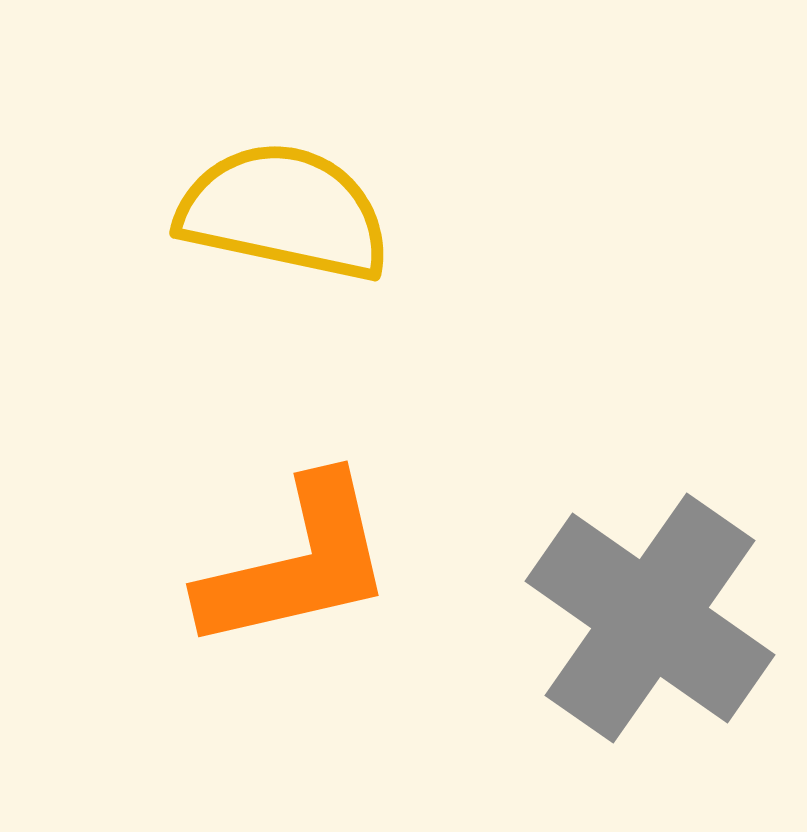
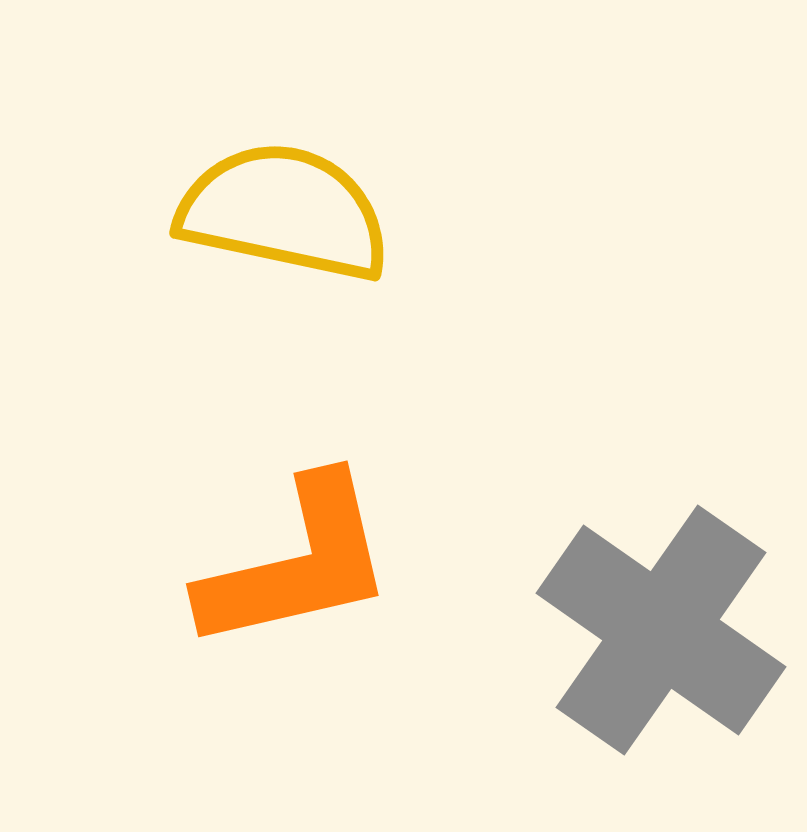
gray cross: moved 11 px right, 12 px down
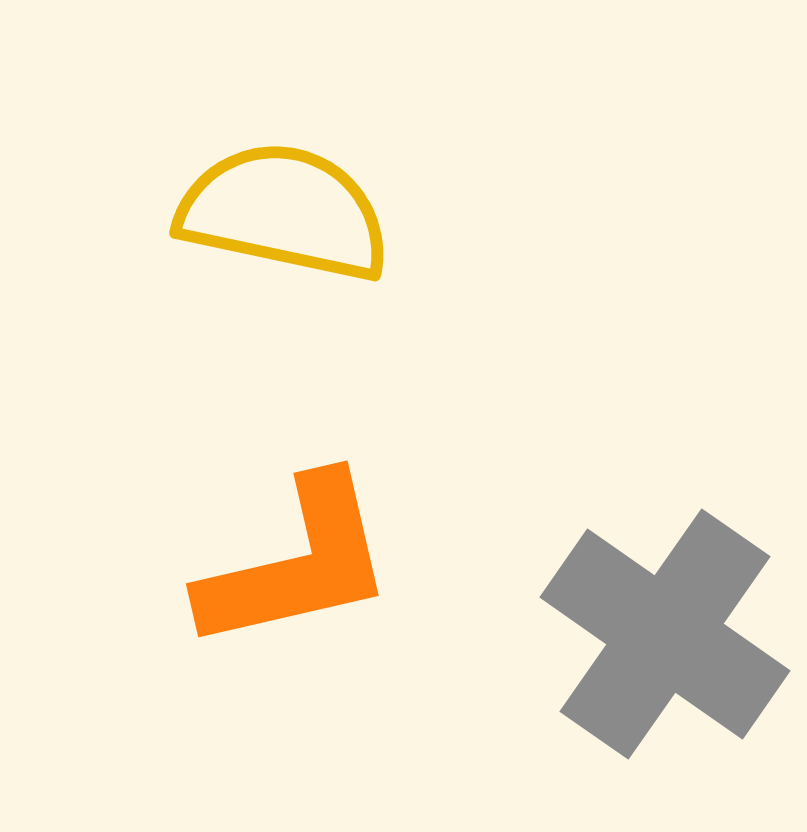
gray cross: moved 4 px right, 4 px down
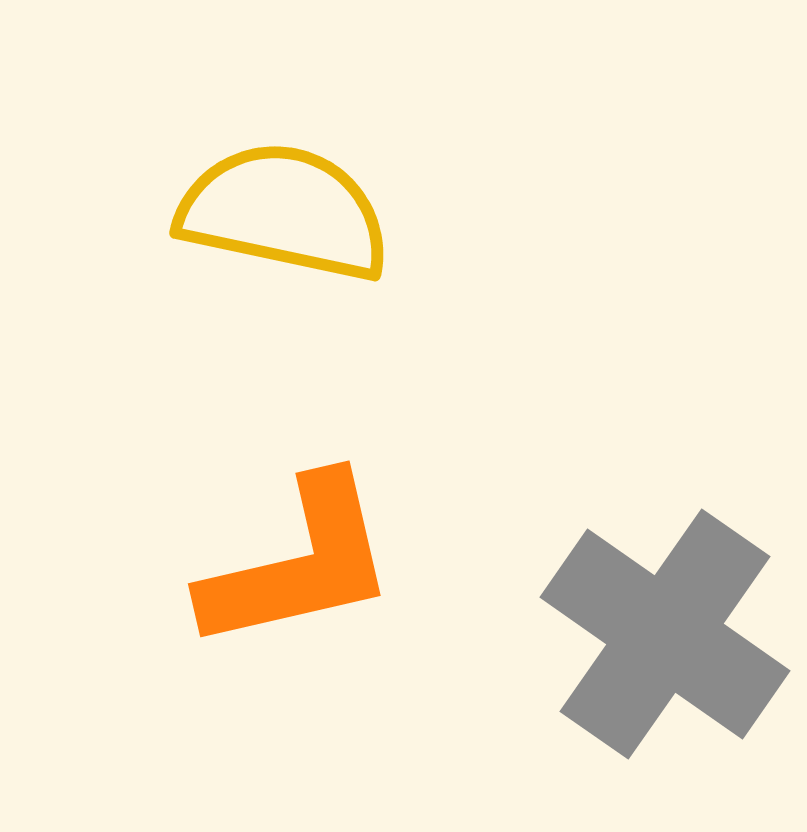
orange L-shape: moved 2 px right
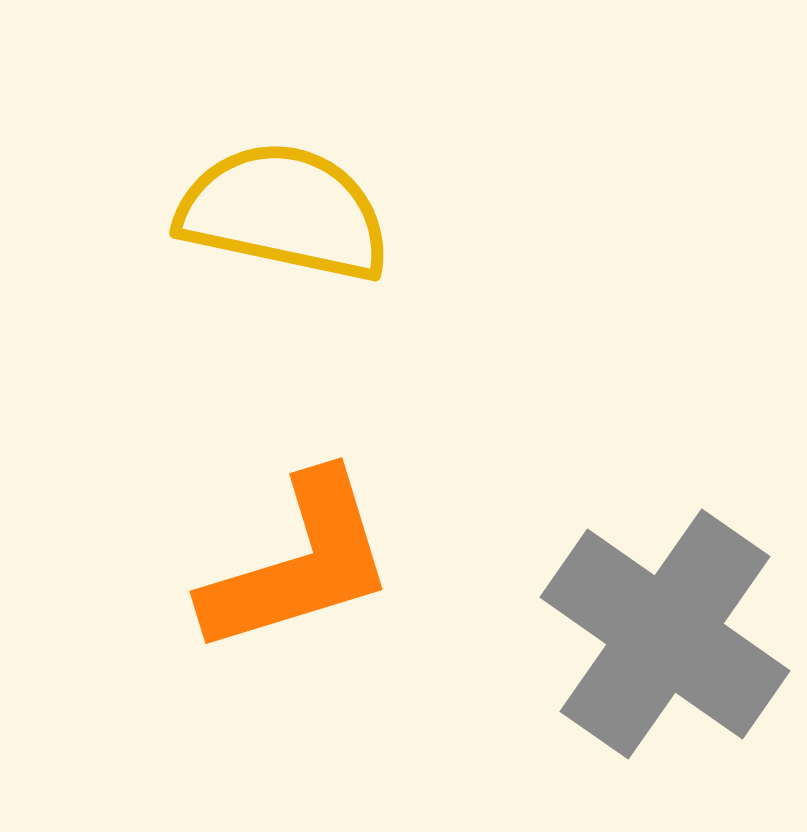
orange L-shape: rotated 4 degrees counterclockwise
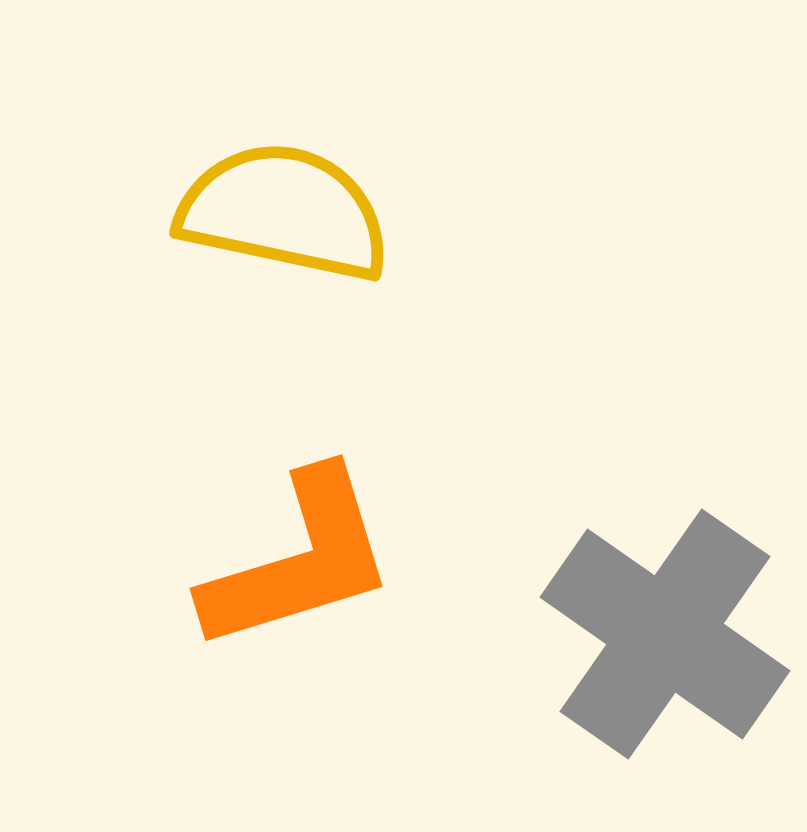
orange L-shape: moved 3 px up
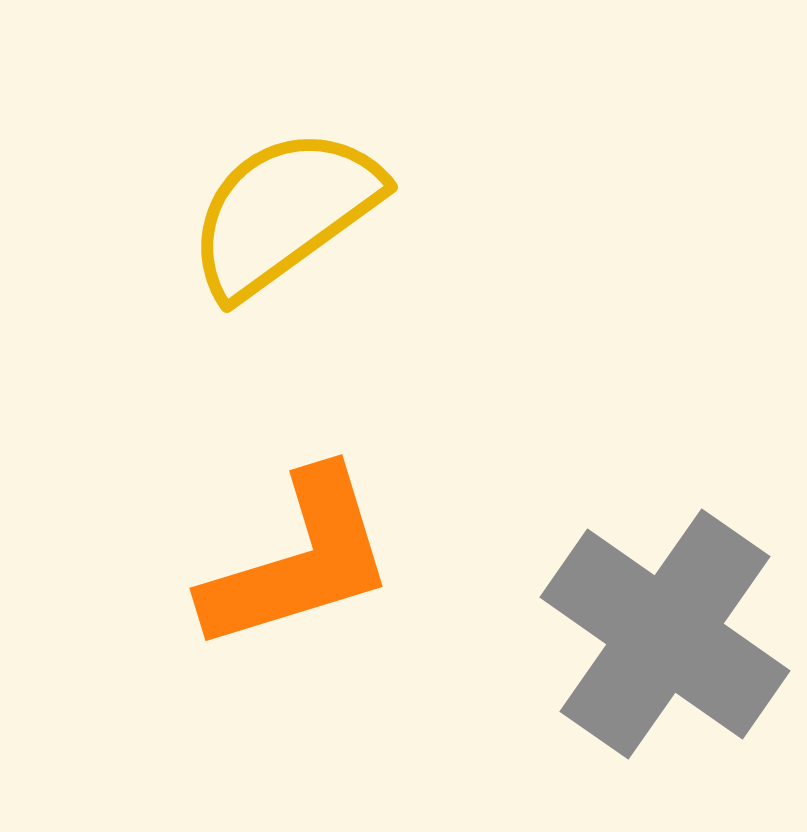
yellow semicircle: rotated 48 degrees counterclockwise
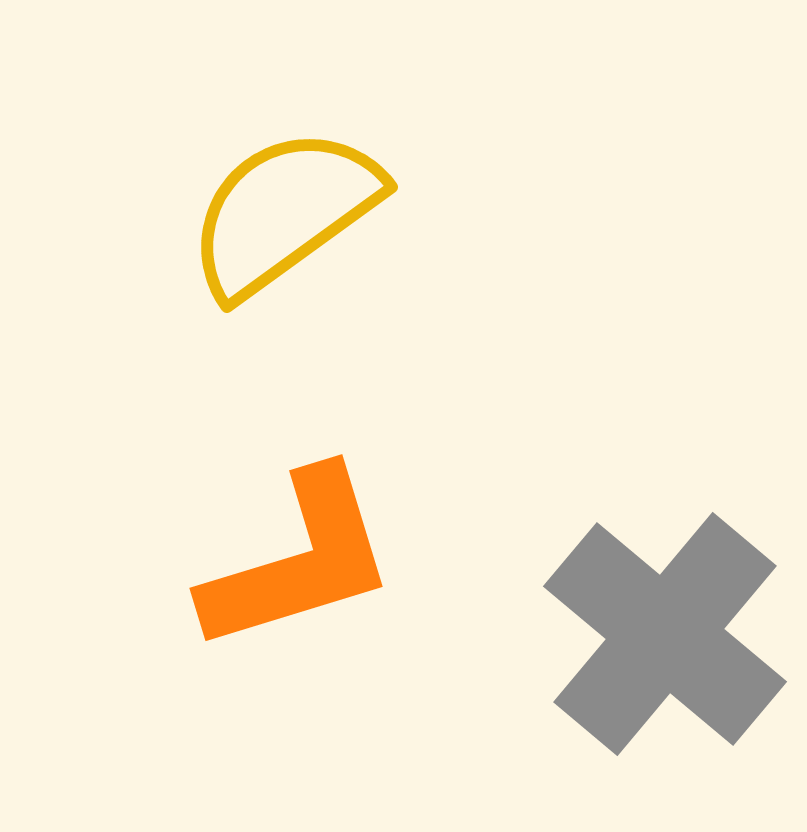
gray cross: rotated 5 degrees clockwise
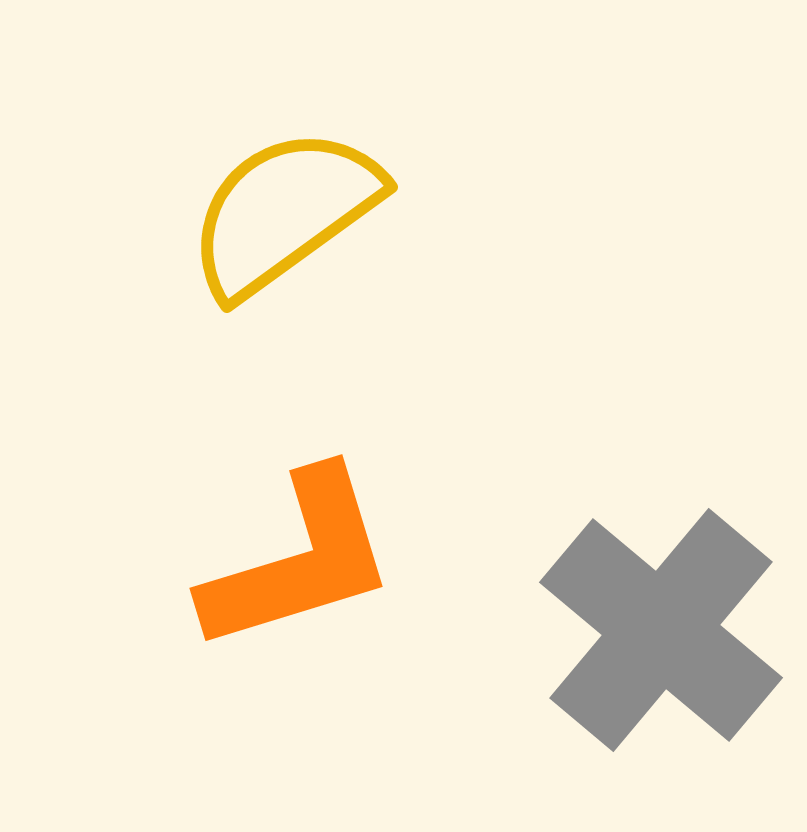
gray cross: moved 4 px left, 4 px up
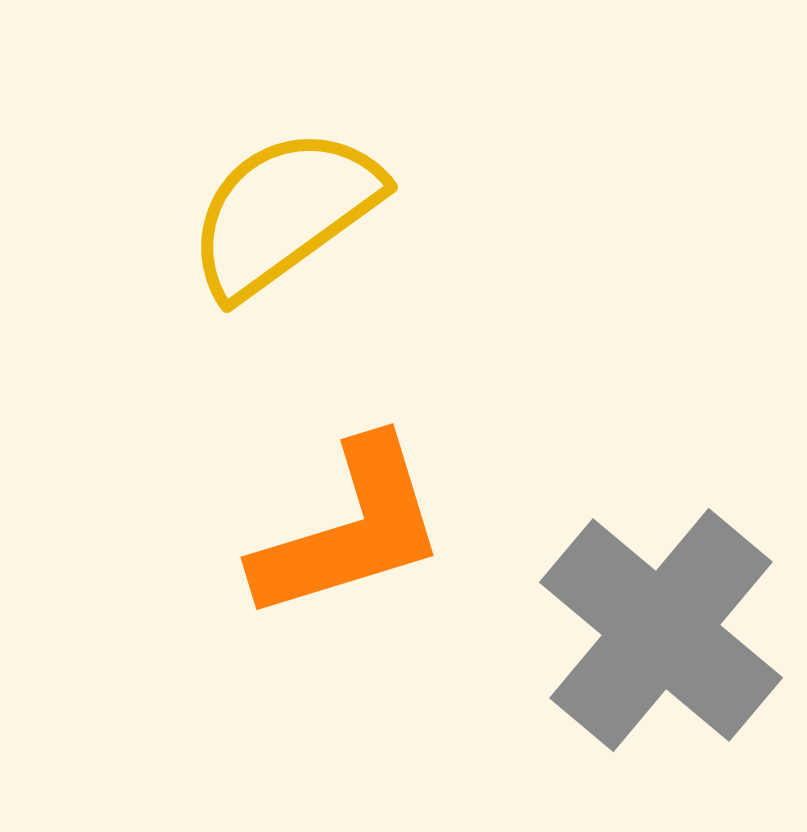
orange L-shape: moved 51 px right, 31 px up
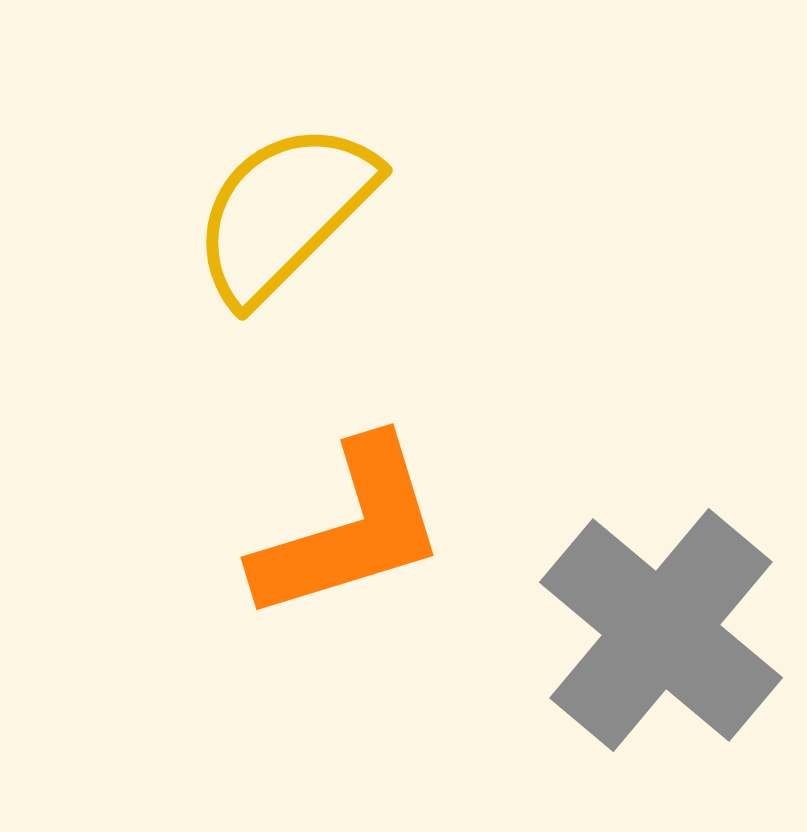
yellow semicircle: rotated 9 degrees counterclockwise
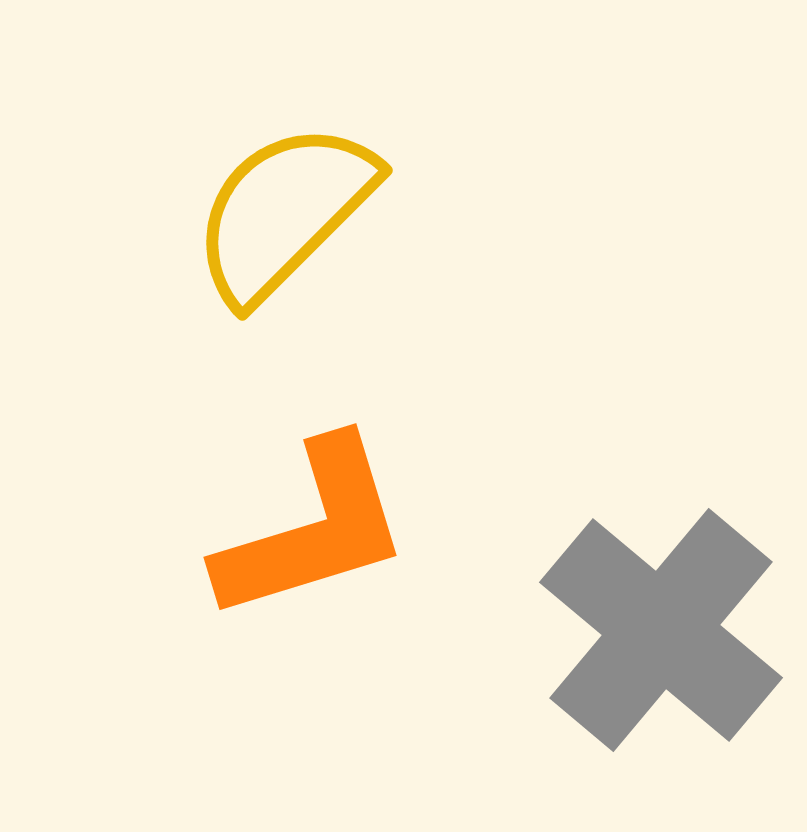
orange L-shape: moved 37 px left
